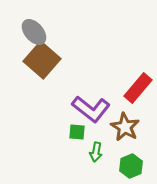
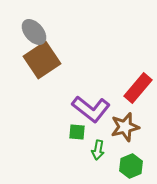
brown square: rotated 15 degrees clockwise
brown star: rotated 28 degrees clockwise
green arrow: moved 2 px right, 2 px up
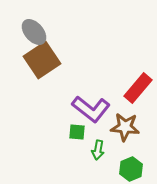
brown star: rotated 20 degrees clockwise
green hexagon: moved 3 px down
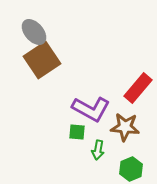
purple L-shape: rotated 9 degrees counterclockwise
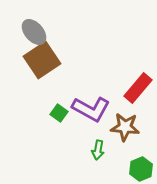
green square: moved 18 px left, 19 px up; rotated 30 degrees clockwise
green hexagon: moved 10 px right
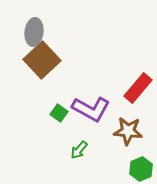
gray ellipse: rotated 48 degrees clockwise
brown square: rotated 9 degrees counterclockwise
brown star: moved 3 px right, 4 px down
green arrow: moved 19 px left; rotated 30 degrees clockwise
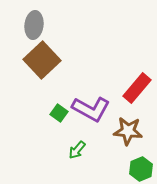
gray ellipse: moved 7 px up
red rectangle: moved 1 px left
green arrow: moved 2 px left
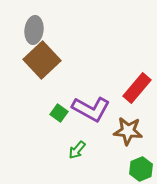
gray ellipse: moved 5 px down
